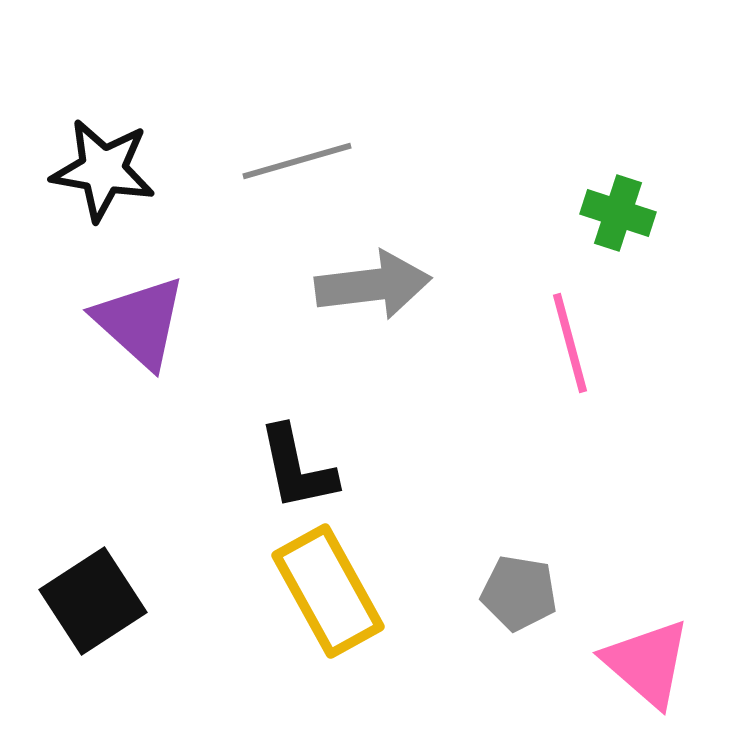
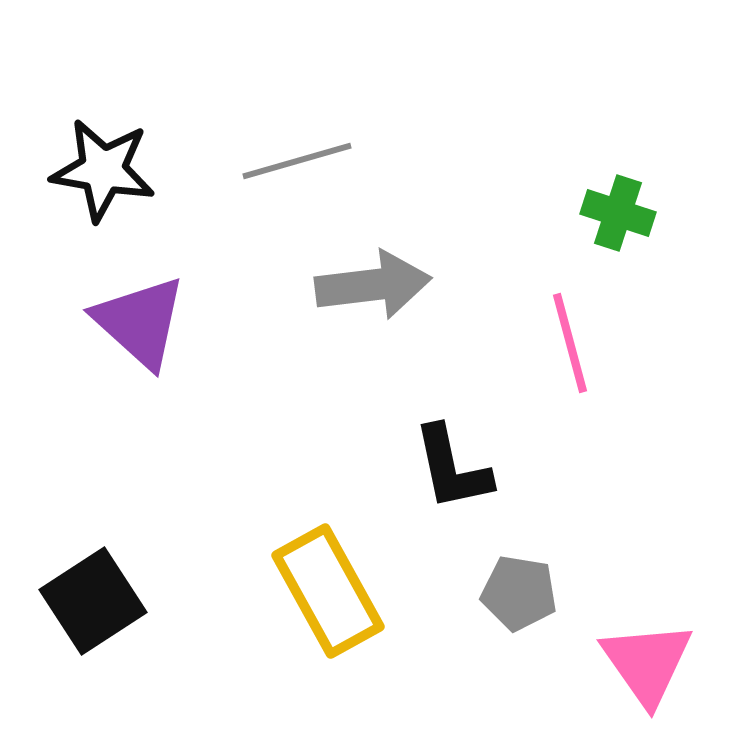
black L-shape: moved 155 px right
pink triangle: rotated 14 degrees clockwise
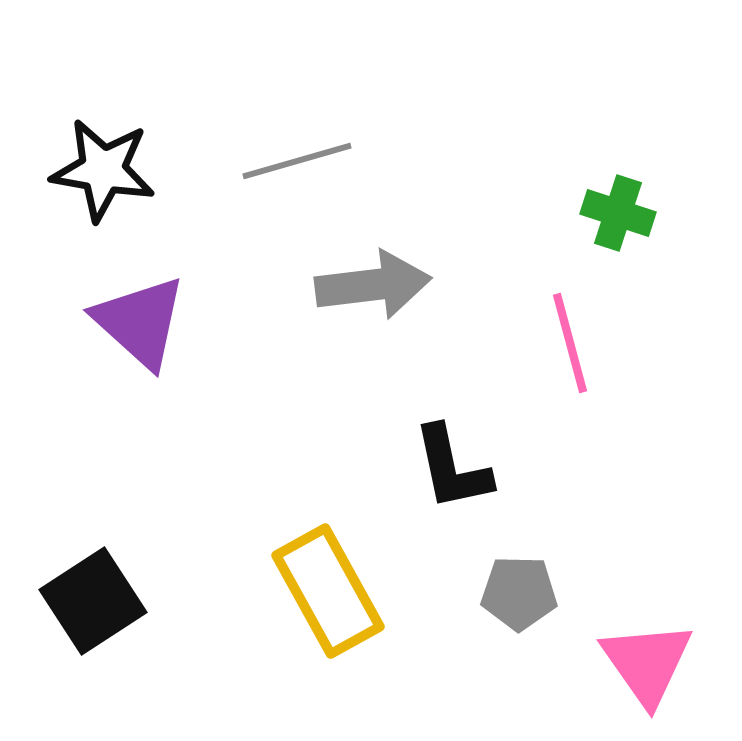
gray pentagon: rotated 8 degrees counterclockwise
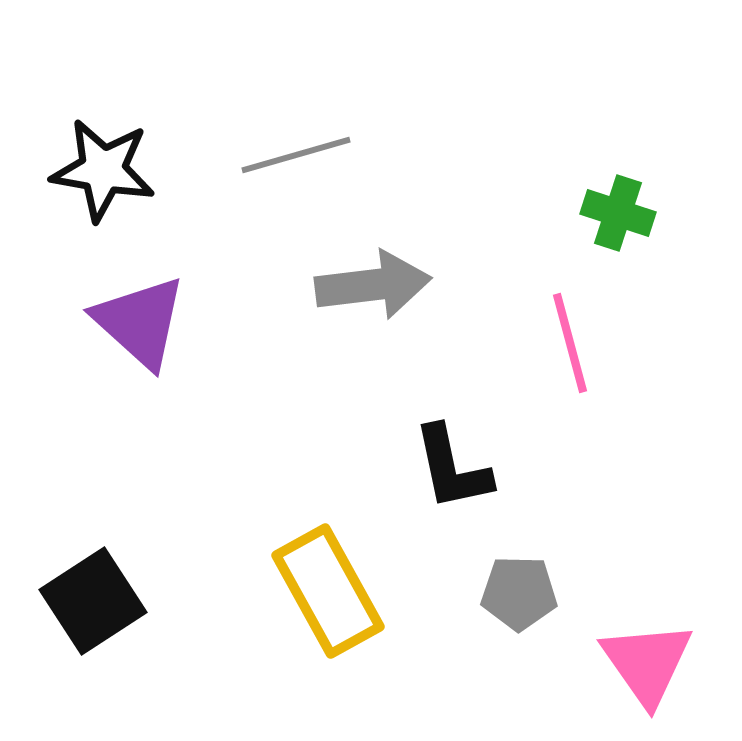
gray line: moved 1 px left, 6 px up
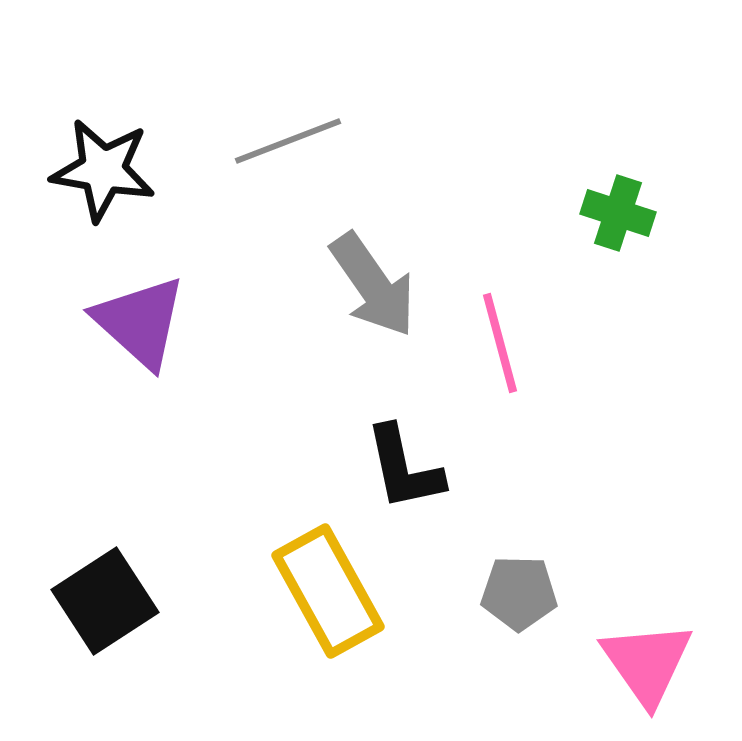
gray line: moved 8 px left, 14 px up; rotated 5 degrees counterclockwise
gray arrow: rotated 62 degrees clockwise
pink line: moved 70 px left
black L-shape: moved 48 px left
black square: moved 12 px right
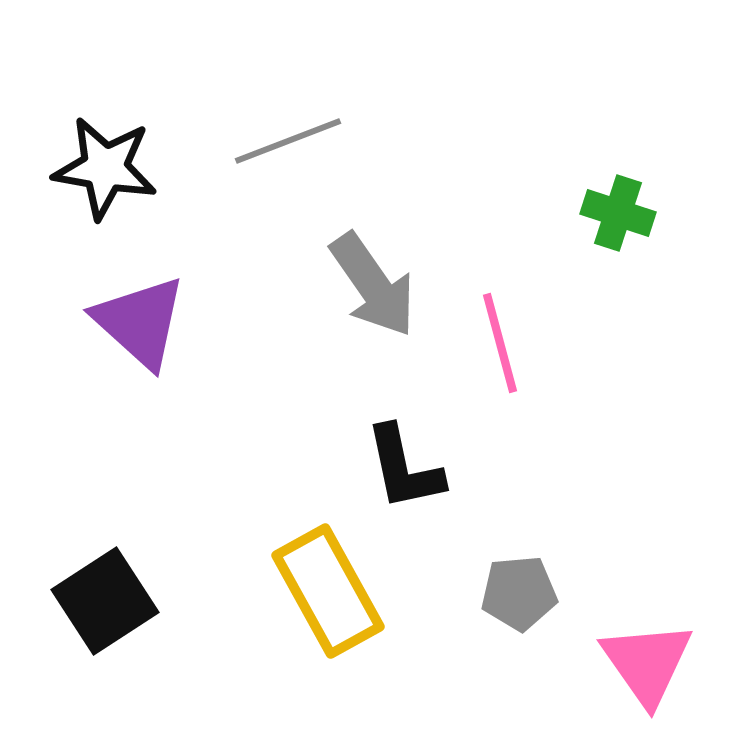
black star: moved 2 px right, 2 px up
gray pentagon: rotated 6 degrees counterclockwise
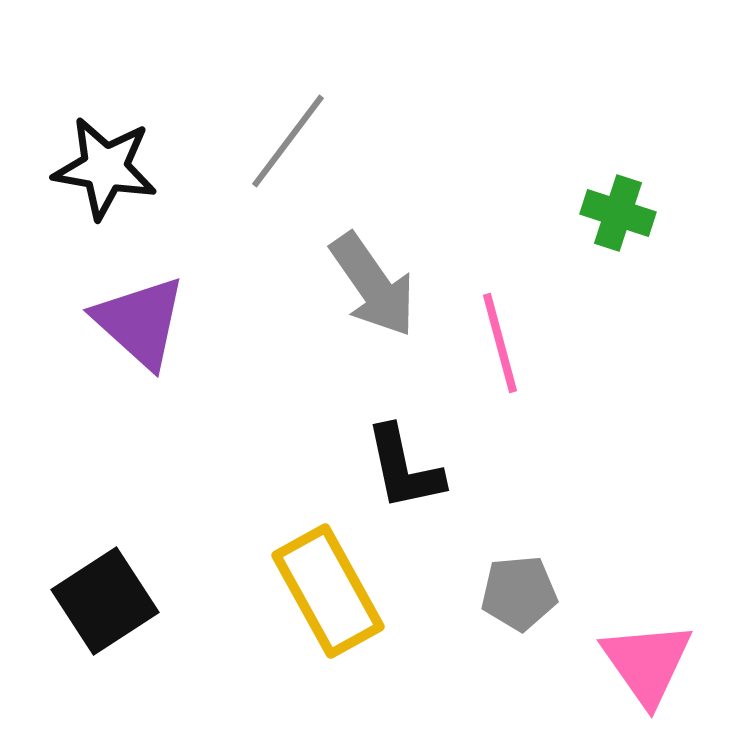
gray line: rotated 32 degrees counterclockwise
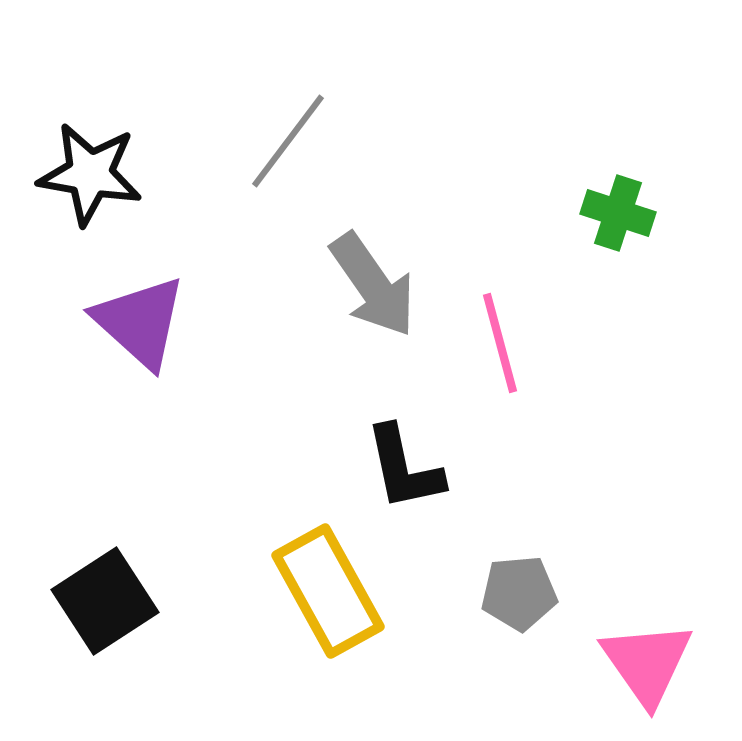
black star: moved 15 px left, 6 px down
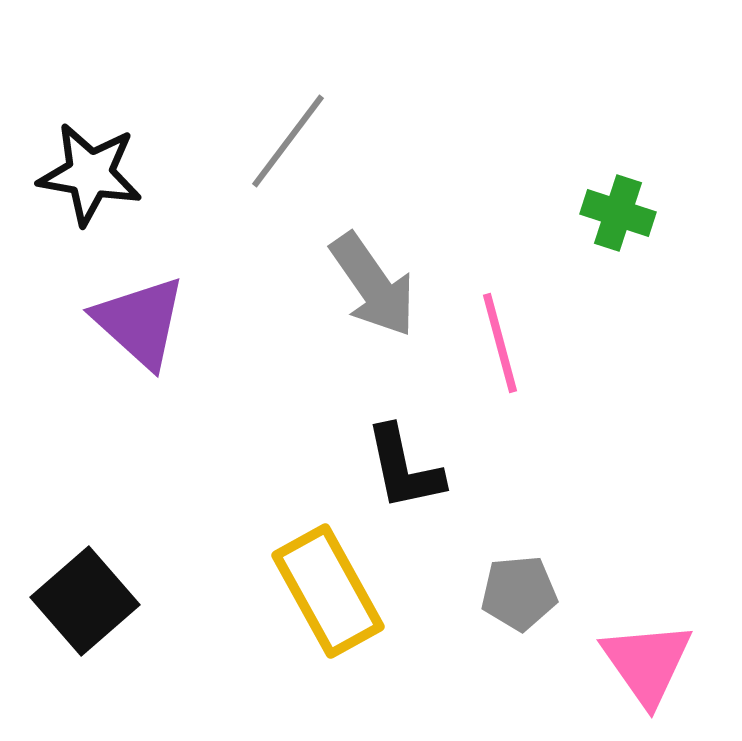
black square: moved 20 px left; rotated 8 degrees counterclockwise
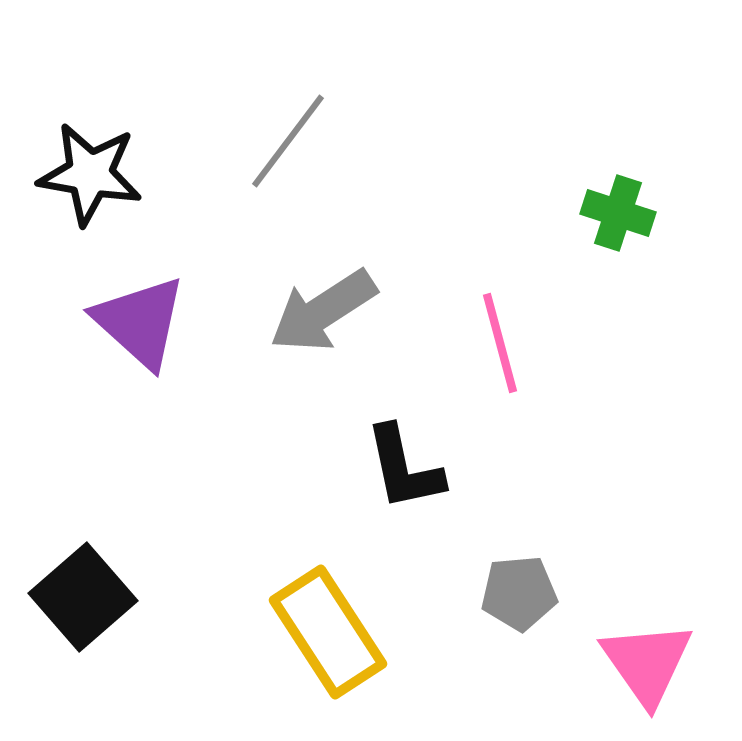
gray arrow: moved 50 px left, 26 px down; rotated 92 degrees clockwise
yellow rectangle: moved 41 px down; rotated 4 degrees counterclockwise
black square: moved 2 px left, 4 px up
